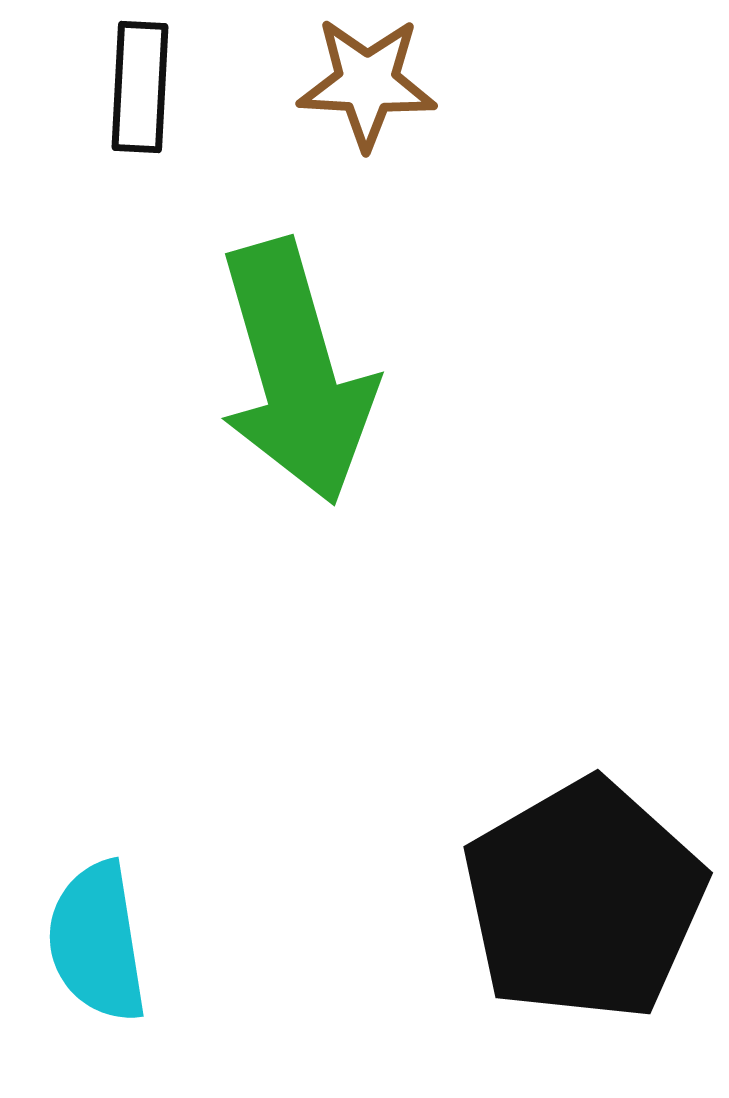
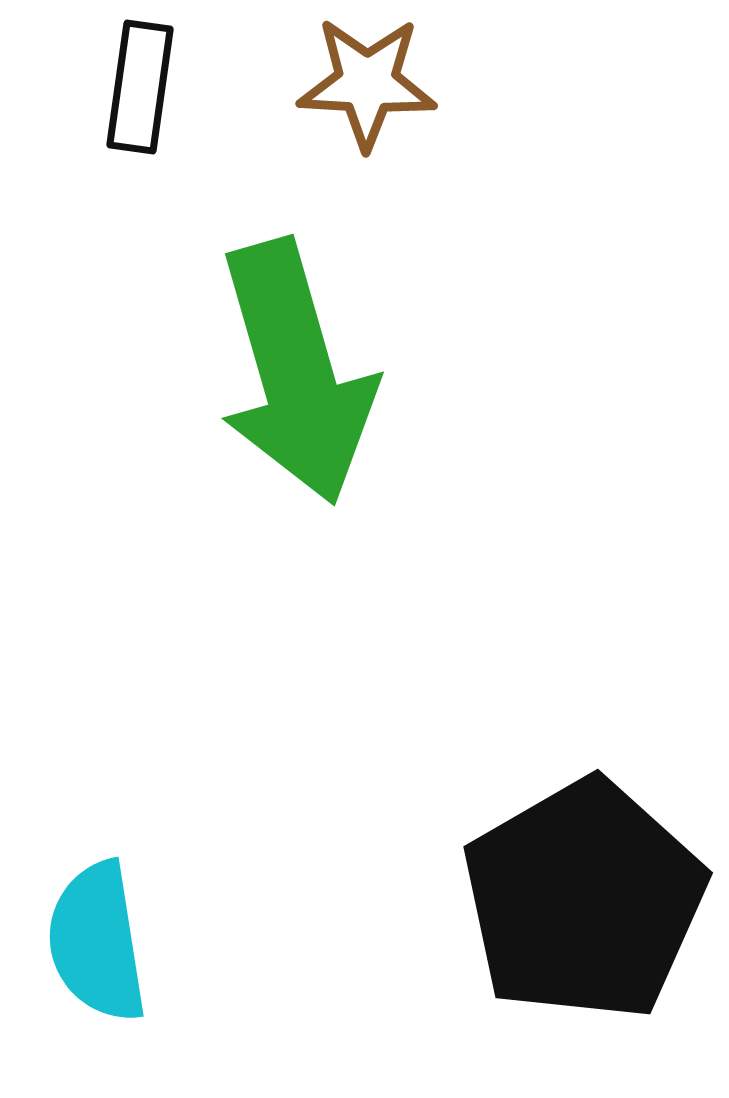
black rectangle: rotated 5 degrees clockwise
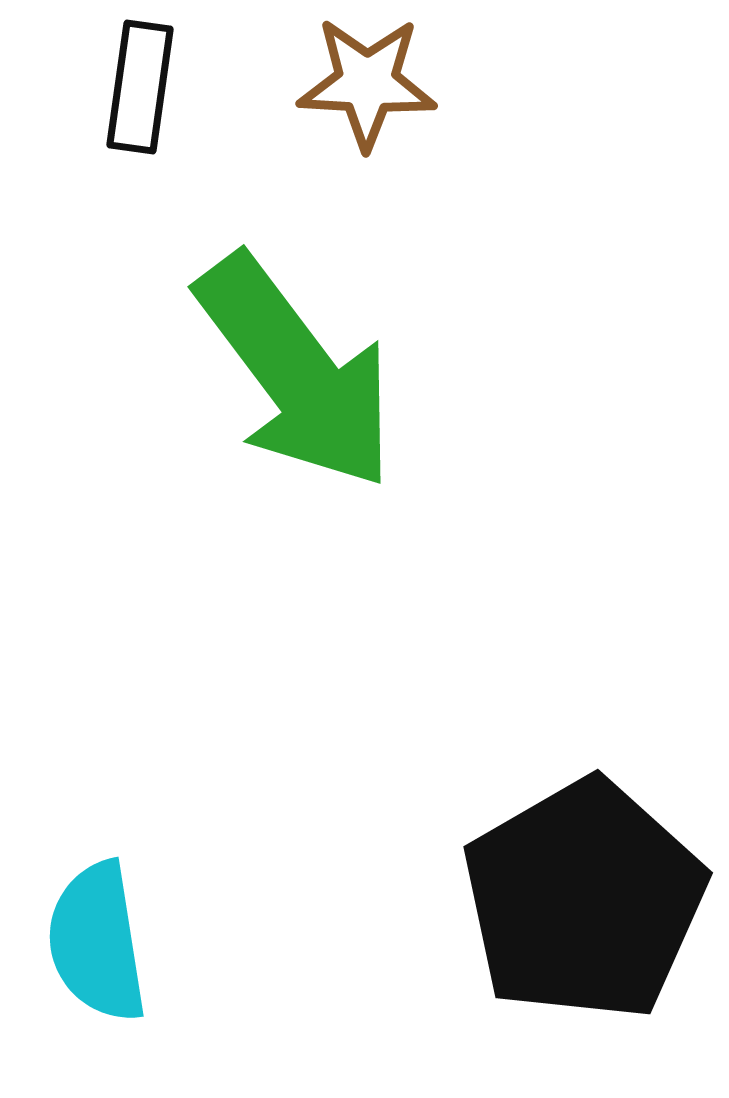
green arrow: rotated 21 degrees counterclockwise
